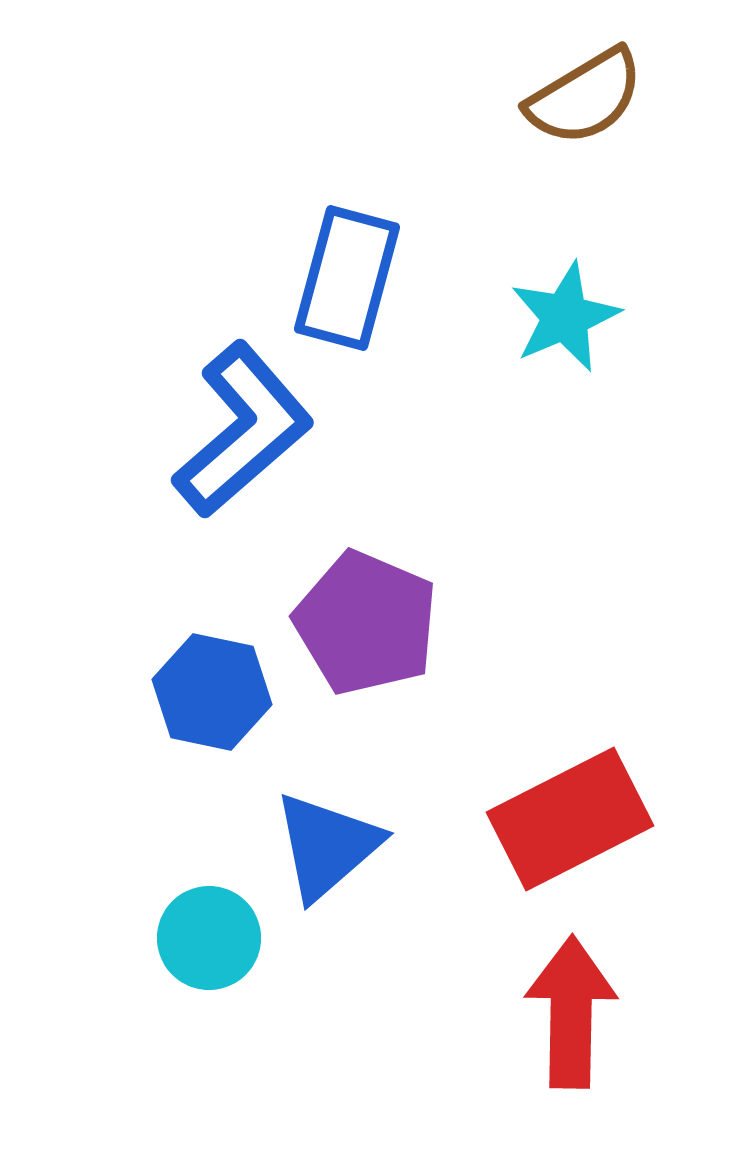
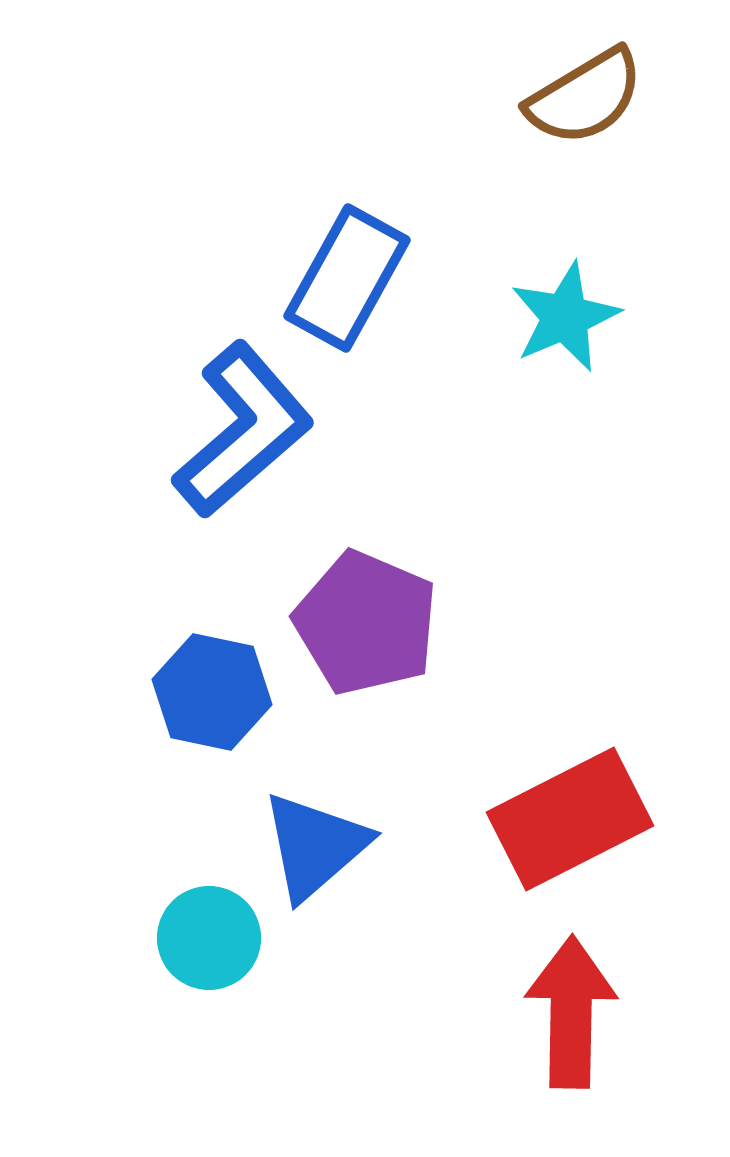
blue rectangle: rotated 14 degrees clockwise
blue triangle: moved 12 px left
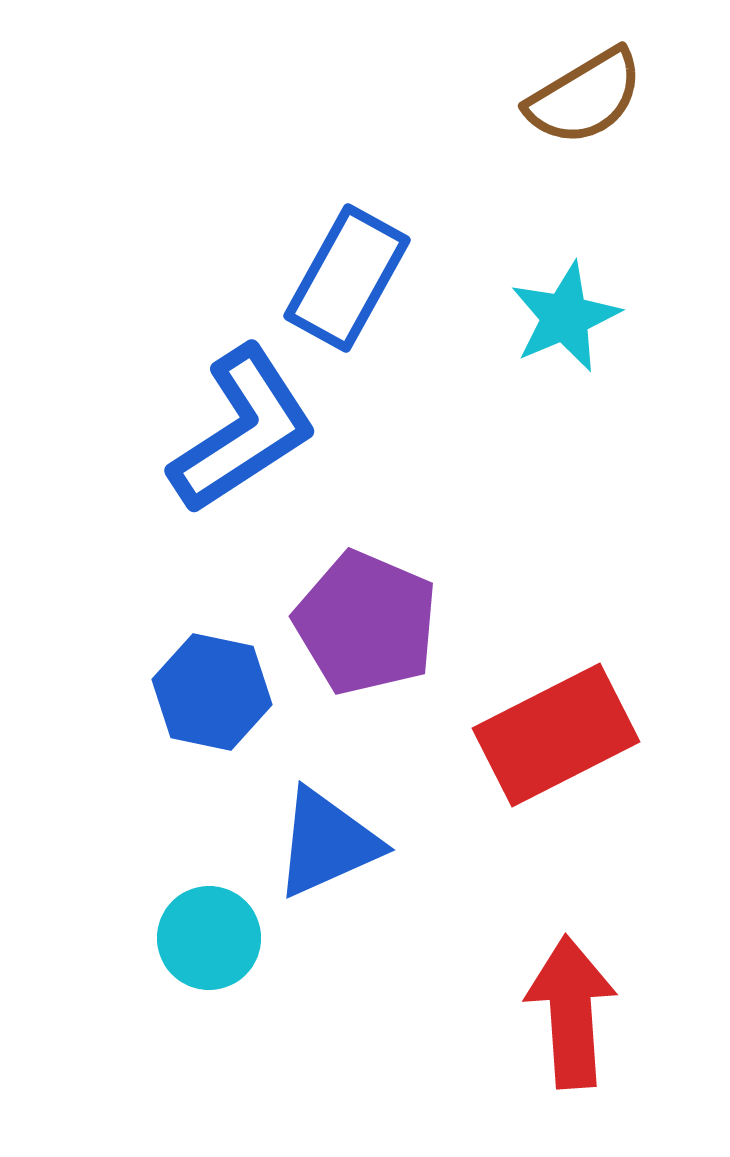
blue L-shape: rotated 8 degrees clockwise
red rectangle: moved 14 px left, 84 px up
blue triangle: moved 12 px right, 3 px up; rotated 17 degrees clockwise
red arrow: rotated 5 degrees counterclockwise
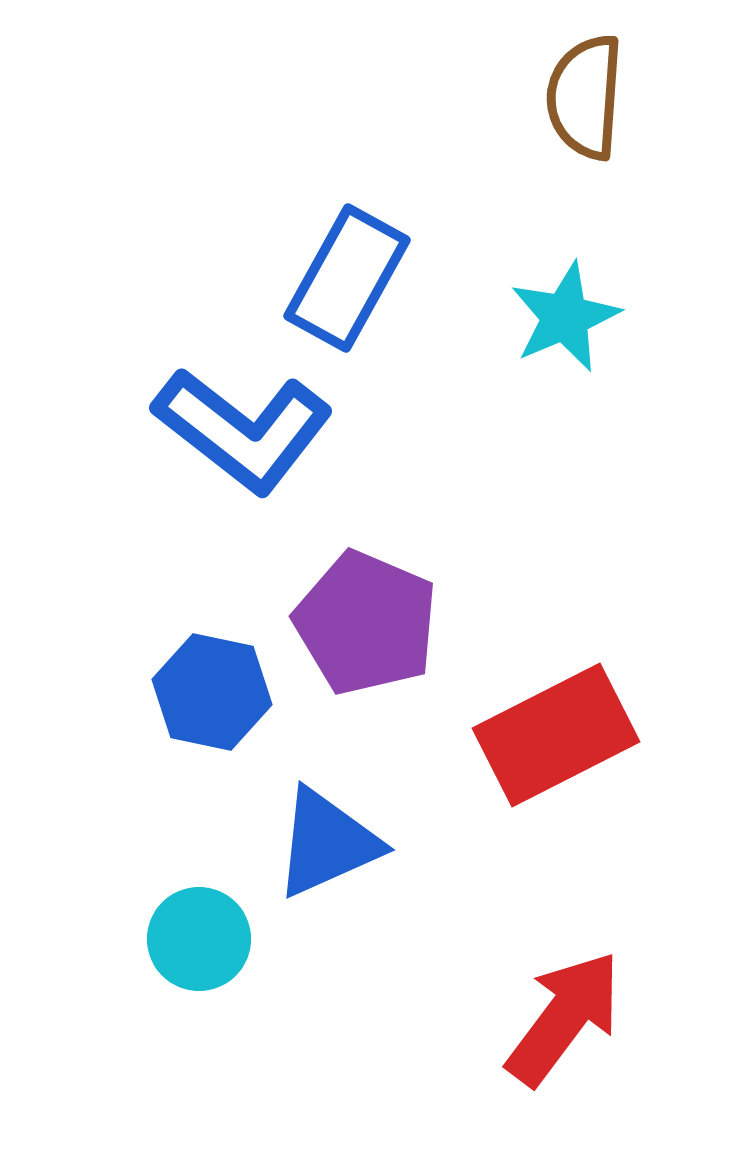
brown semicircle: rotated 125 degrees clockwise
blue L-shape: rotated 71 degrees clockwise
cyan circle: moved 10 px left, 1 px down
red arrow: moved 7 px left, 6 px down; rotated 41 degrees clockwise
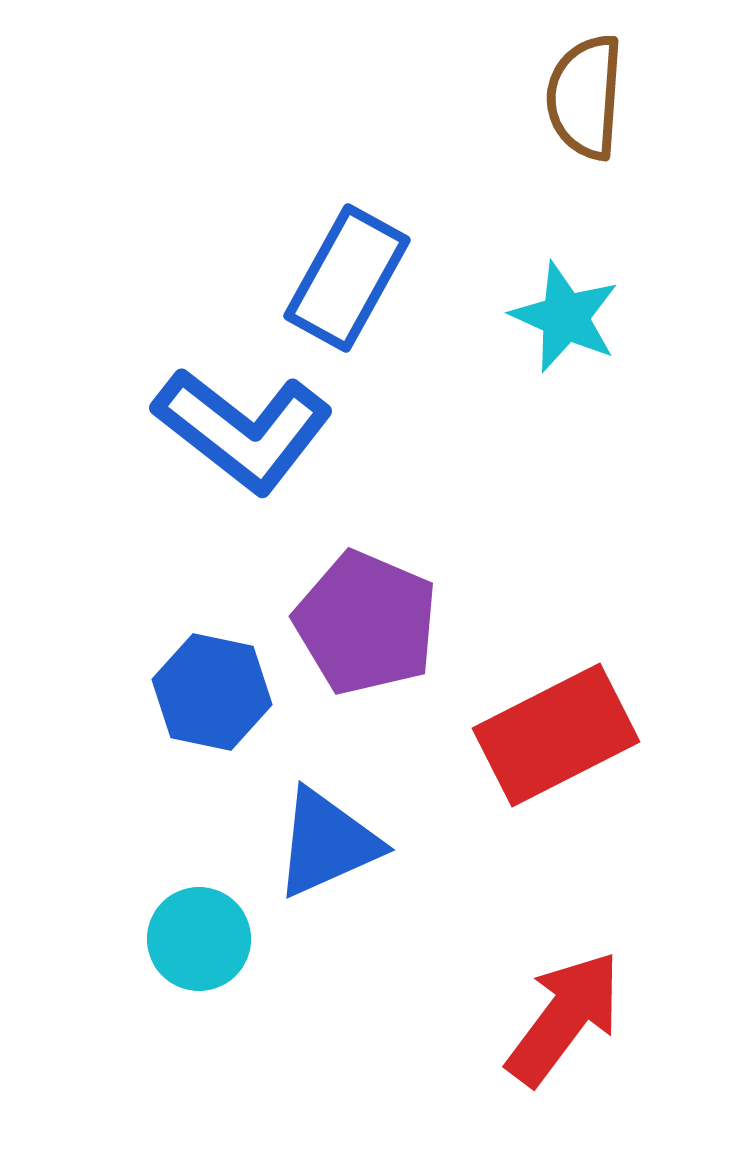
cyan star: rotated 25 degrees counterclockwise
